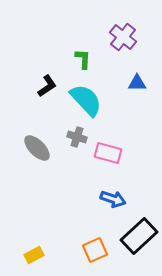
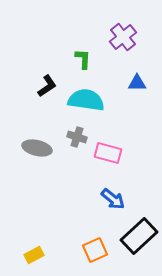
purple cross: rotated 12 degrees clockwise
cyan semicircle: rotated 39 degrees counterclockwise
gray ellipse: rotated 32 degrees counterclockwise
blue arrow: rotated 20 degrees clockwise
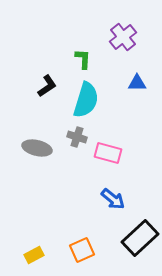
cyan semicircle: rotated 99 degrees clockwise
black rectangle: moved 1 px right, 2 px down
orange square: moved 13 px left
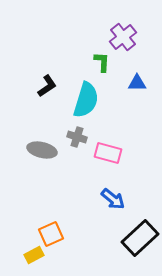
green L-shape: moved 19 px right, 3 px down
gray ellipse: moved 5 px right, 2 px down
orange square: moved 31 px left, 16 px up
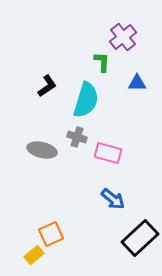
yellow rectangle: rotated 12 degrees counterclockwise
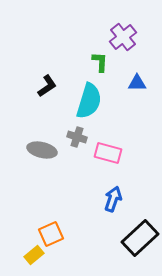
green L-shape: moved 2 px left
cyan semicircle: moved 3 px right, 1 px down
blue arrow: rotated 110 degrees counterclockwise
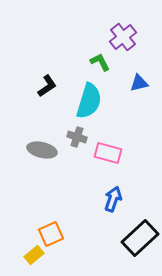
green L-shape: rotated 30 degrees counterclockwise
blue triangle: moved 2 px right; rotated 12 degrees counterclockwise
